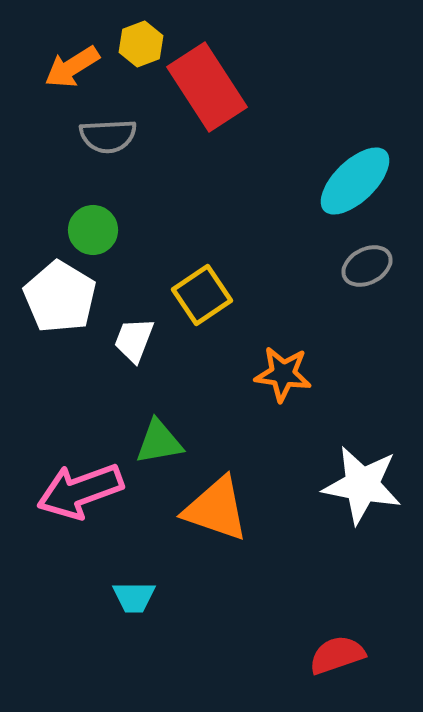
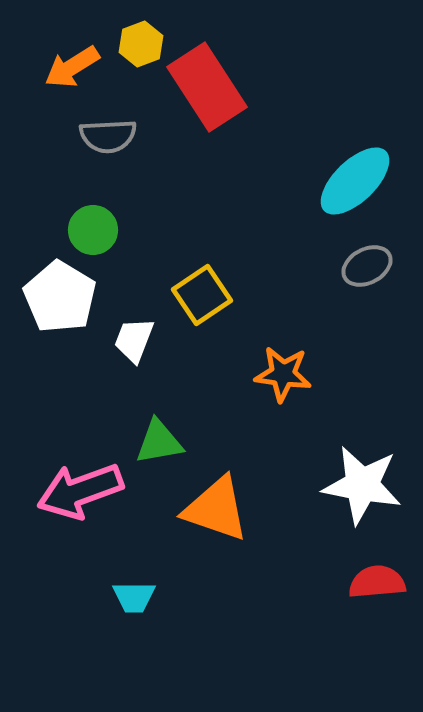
red semicircle: moved 40 px right, 73 px up; rotated 14 degrees clockwise
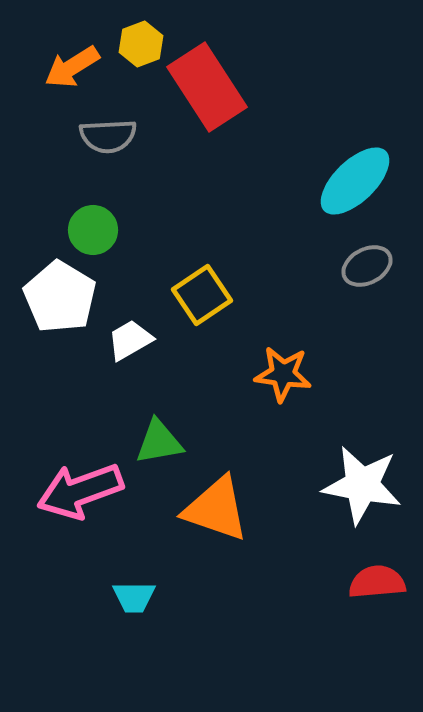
white trapezoid: moved 4 px left; rotated 39 degrees clockwise
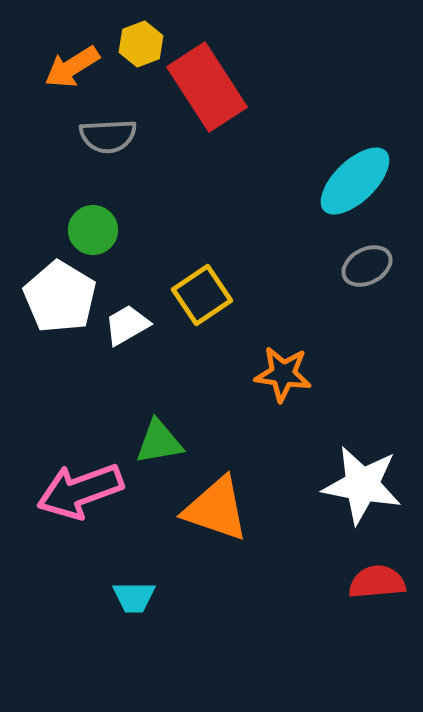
white trapezoid: moved 3 px left, 15 px up
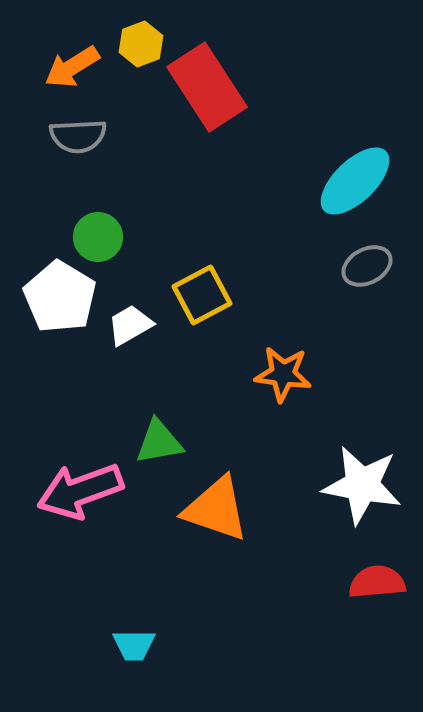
gray semicircle: moved 30 px left
green circle: moved 5 px right, 7 px down
yellow square: rotated 6 degrees clockwise
white trapezoid: moved 3 px right
cyan trapezoid: moved 48 px down
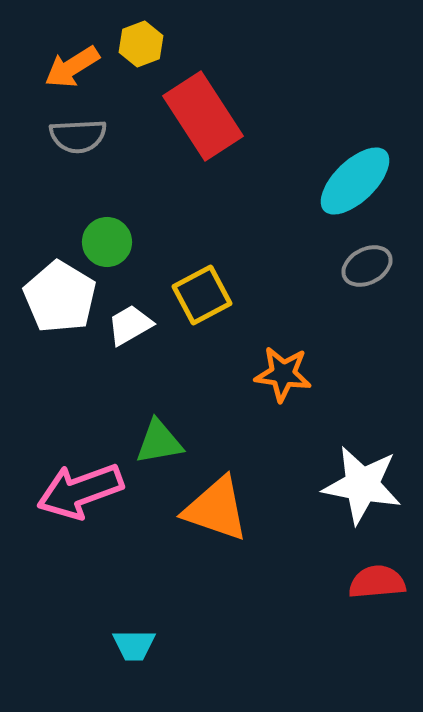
red rectangle: moved 4 px left, 29 px down
green circle: moved 9 px right, 5 px down
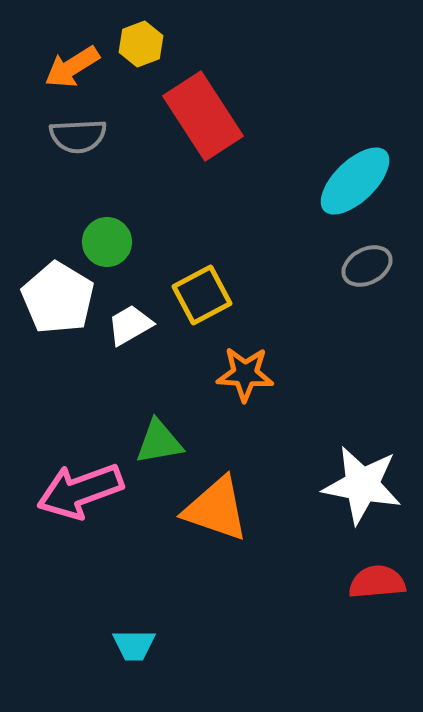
white pentagon: moved 2 px left, 1 px down
orange star: moved 38 px left; rotated 4 degrees counterclockwise
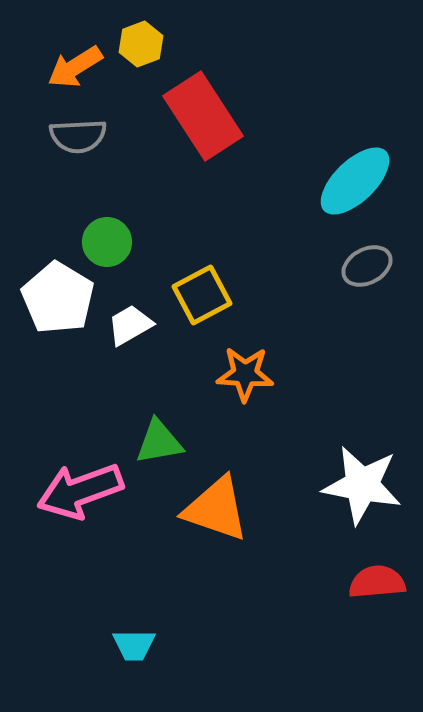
orange arrow: moved 3 px right
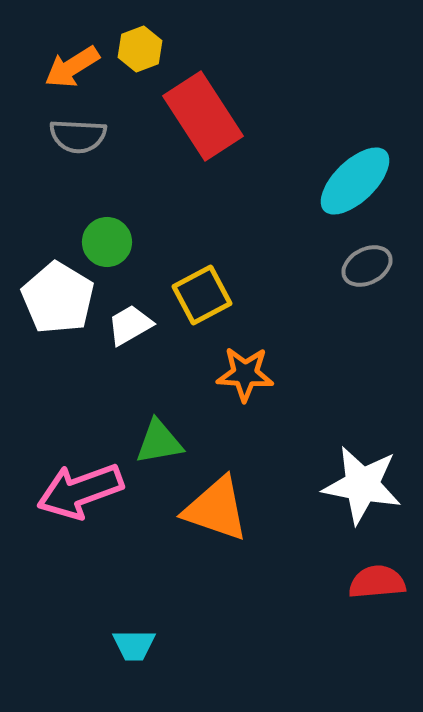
yellow hexagon: moved 1 px left, 5 px down
orange arrow: moved 3 px left
gray semicircle: rotated 6 degrees clockwise
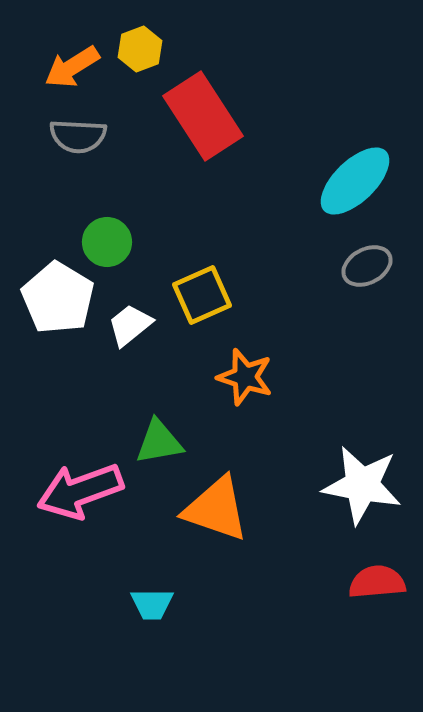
yellow square: rotated 4 degrees clockwise
white trapezoid: rotated 9 degrees counterclockwise
orange star: moved 3 px down; rotated 14 degrees clockwise
cyan trapezoid: moved 18 px right, 41 px up
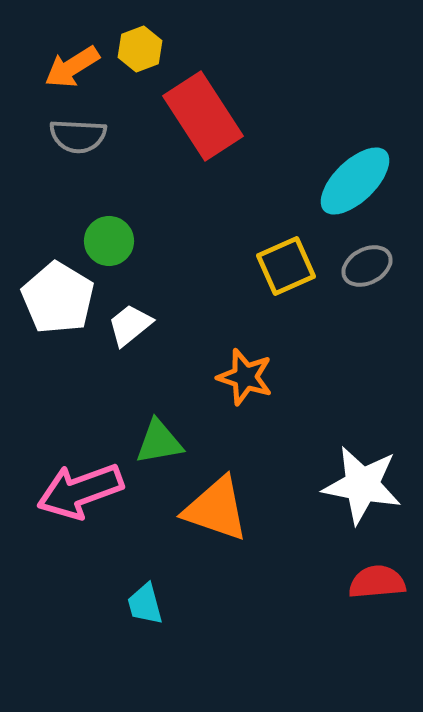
green circle: moved 2 px right, 1 px up
yellow square: moved 84 px right, 29 px up
cyan trapezoid: moved 7 px left; rotated 75 degrees clockwise
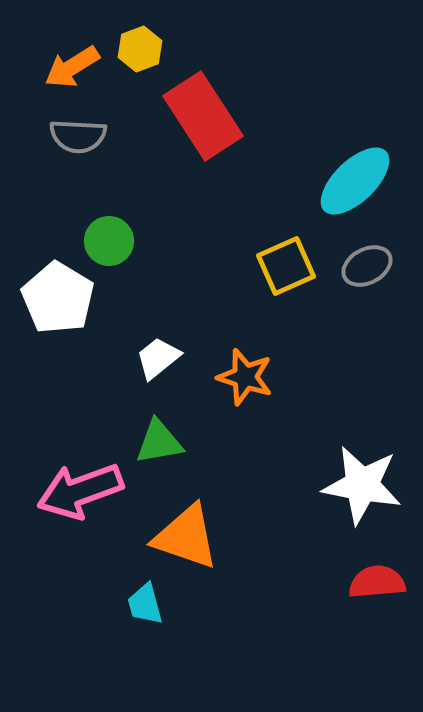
white trapezoid: moved 28 px right, 33 px down
orange triangle: moved 30 px left, 28 px down
